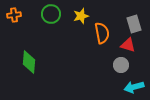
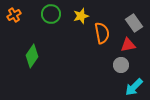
orange cross: rotated 24 degrees counterclockwise
gray rectangle: moved 1 px up; rotated 18 degrees counterclockwise
red triangle: rotated 28 degrees counterclockwise
green diamond: moved 3 px right, 6 px up; rotated 30 degrees clockwise
cyan arrow: rotated 30 degrees counterclockwise
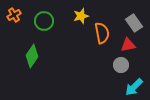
green circle: moved 7 px left, 7 px down
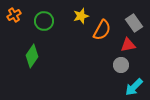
orange semicircle: moved 3 px up; rotated 40 degrees clockwise
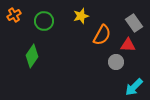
orange semicircle: moved 5 px down
red triangle: rotated 14 degrees clockwise
gray circle: moved 5 px left, 3 px up
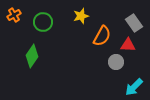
green circle: moved 1 px left, 1 px down
orange semicircle: moved 1 px down
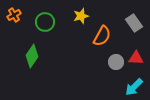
green circle: moved 2 px right
red triangle: moved 8 px right, 13 px down
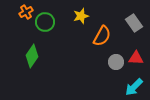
orange cross: moved 12 px right, 3 px up
